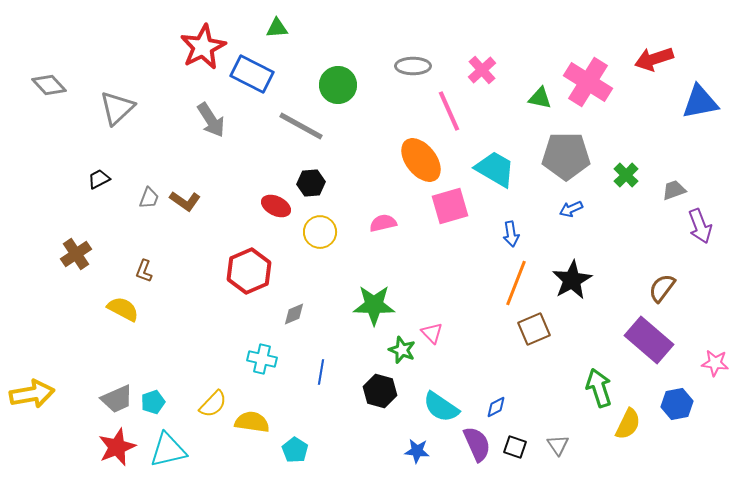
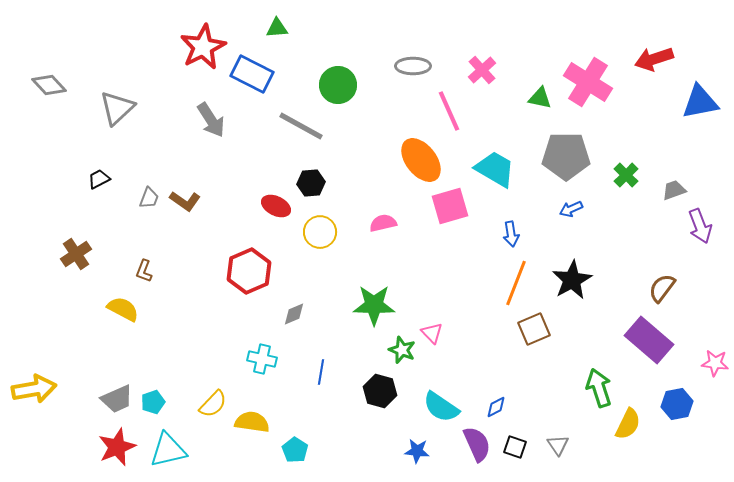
yellow arrow at (32, 394): moved 2 px right, 5 px up
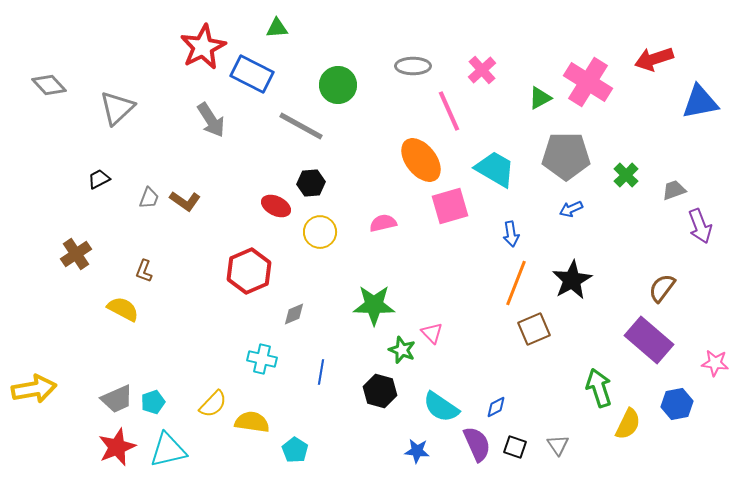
green triangle at (540, 98): rotated 40 degrees counterclockwise
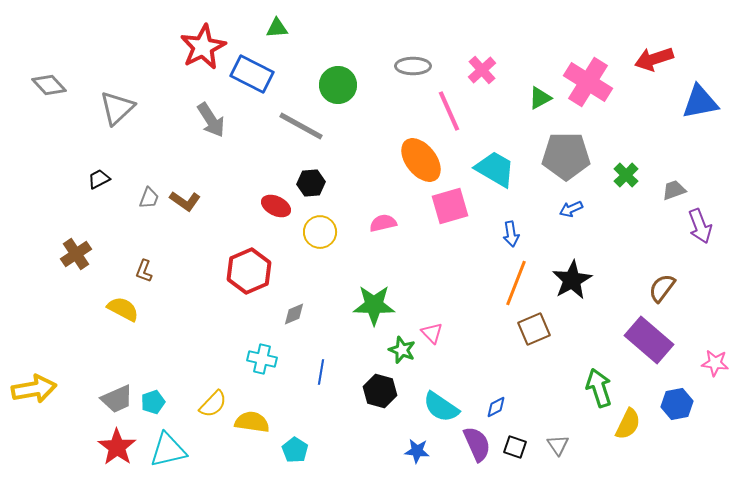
red star at (117, 447): rotated 15 degrees counterclockwise
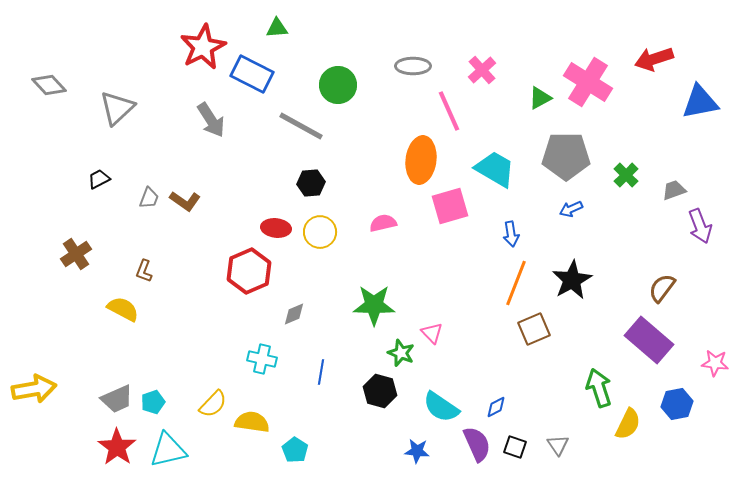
orange ellipse at (421, 160): rotated 45 degrees clockwise
red ellipse at (276, 206): moved 22 px down; rotated 20 degrees counterclockwise
green star at (402, 350): moved 1 px left, 3 px down
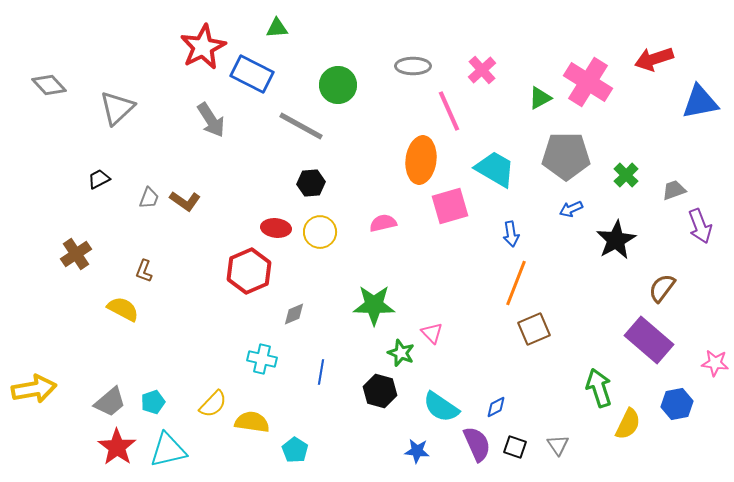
black star at (572, 280): moved 44 px right, 40 px up
gray trapezoid at (117, 399): moved 7 px left, 3 px down; rotated 16 degrees counterclockwise
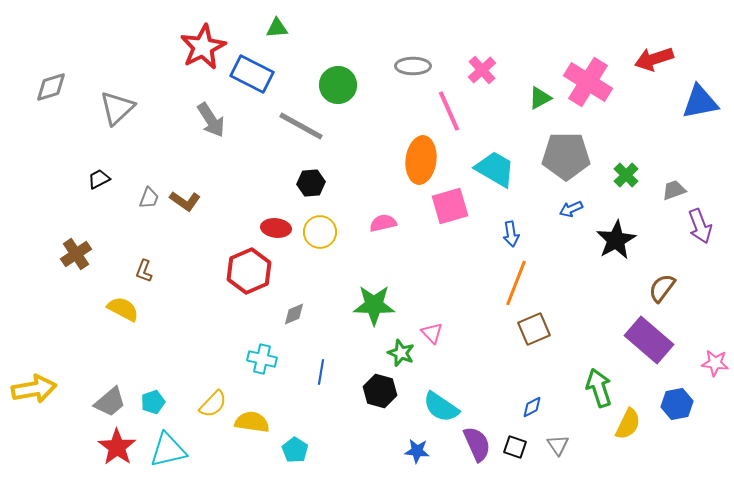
gray diamond at (49, 85): moved 2 px right, 2 px down; rotated 64 degrees counterclockwise
blue diamond at (496, 407): moved 36 px right
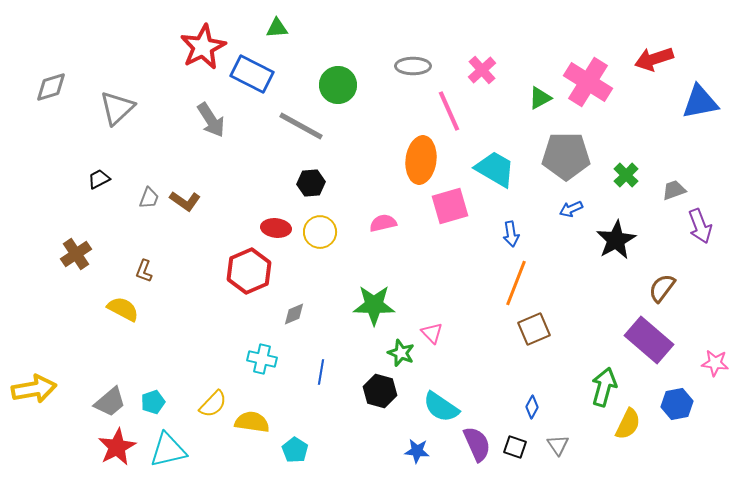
green arrow at (599, 388): moved 5 px right, 1 px up; rotated 33 degrees clockwise
blue diamond at (532, 407): rotated 35 degrees counterclockwise
red star at (117, 447): rotated 9 degrees clockwise
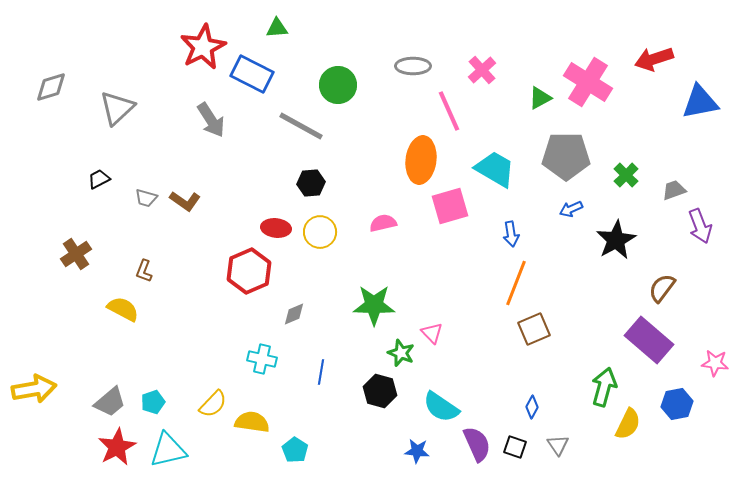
gray trapezoid at (149, 198): moved 3 px left; rotated 85 degrees clockwise
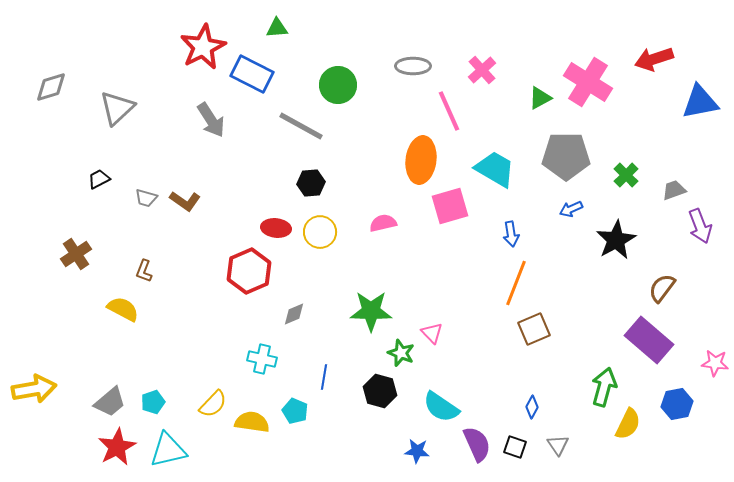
green star at (374, 305): moved 3 px left, 6 px down
blue line at (321, 372): moved 3 px right, 5 px down
cyan pentagon at (295, 450): moved 39 px up; rotated 10 degrees counterclockwise
